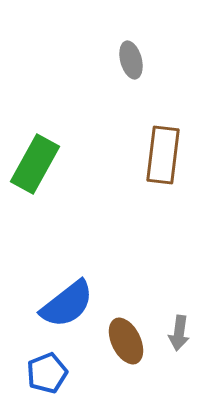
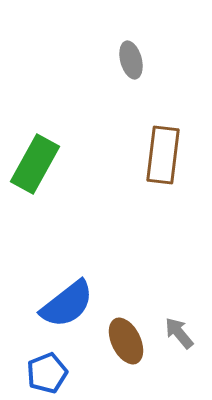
gray arrow: rotated 132 degrees clockwise
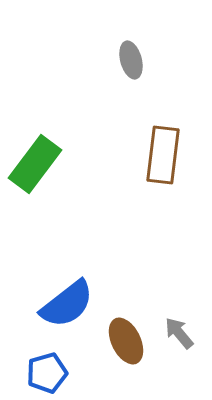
green rectangle: rotated 8 degrees clockwise
blue pentagon: rotated 6 degrees clockwise
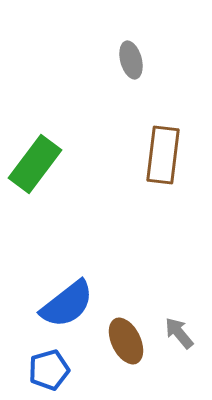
blue pentagon: moved 2 px right, 3 px up
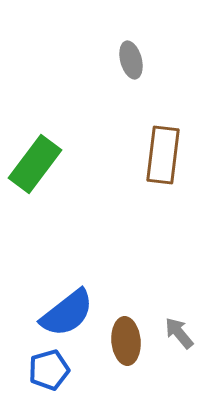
blue semicircle: moved 9 px down
brown ellipse: rotated 21 degrees clockwise
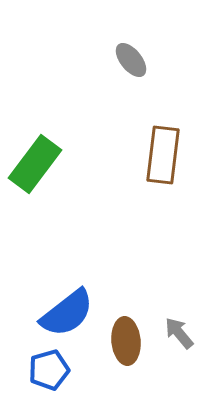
gray ellipse: rotated 24 degrees counterclockwise
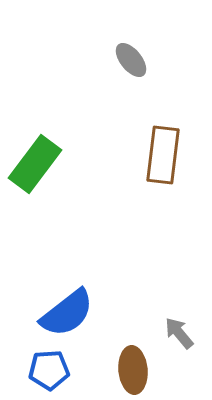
brown ellipse: moved 7 px right, 29 px down
blue pentagon: rotated 12 degrees clockwise
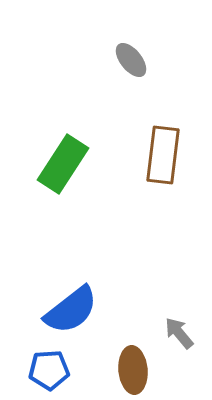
green rectangle: moved 28 px right; rotated 4 degrees counterclockwise
blue semicircle: moved 4 px right, 3 px up
